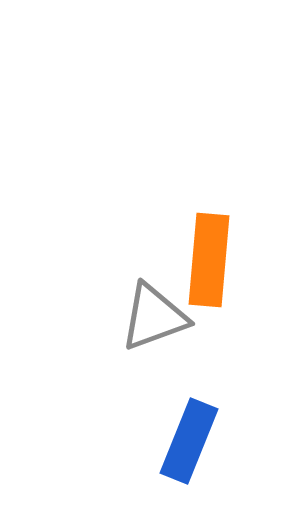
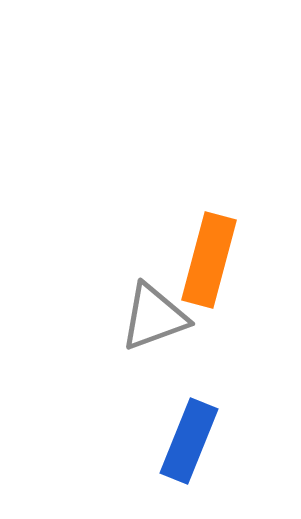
orange rectangle: rotated 10 degrees clockwise
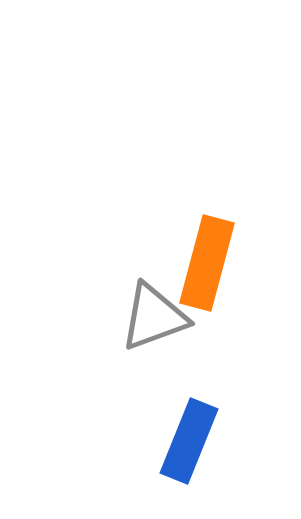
orange rectangle: moved 2 px left, 3 px down
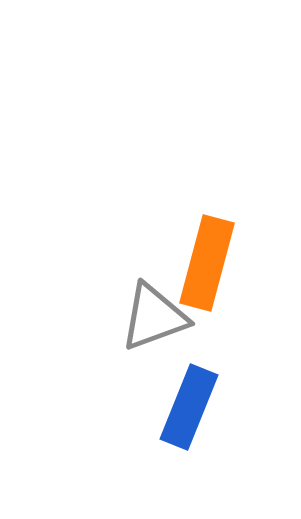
blue rectangle: moved 34 px up
